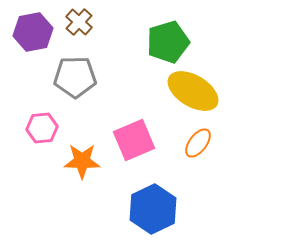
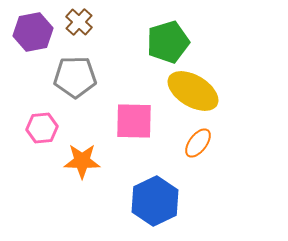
pink square: moved 19 px up; rotated 24 degrees clockwise
blue hexagon: moved 2 px right, 8 px up
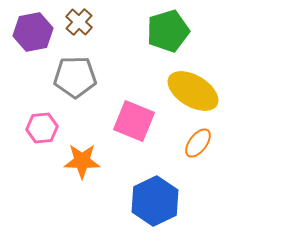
green pentagon: moved 11 px up
pink square: rotated 21 degrees clockwise
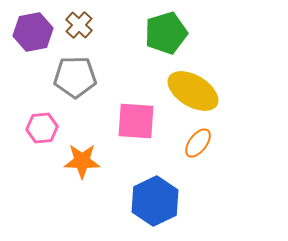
brown cross: moved 3 px down
green pentagon: moved 2 px left, 2 px down
pink square: moved 2 px right; rotated 18 degrees counterclockwise
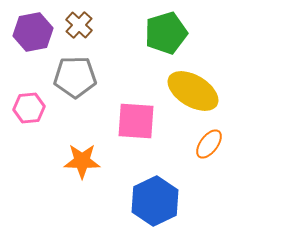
pink hexagon: moved 13 px left, 20 px up
orange ellipse: moved 11 px right, 1 px down
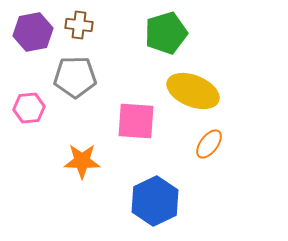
brown cross: rotated 36 degrees counterclockwise
yellow ellipse: rotated 9 degrees counterclockwise
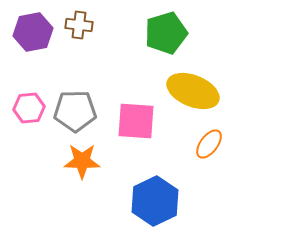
gray pentagon: moved 34 px down
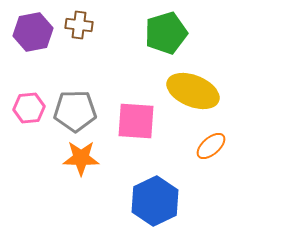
orange ellipse: moved 2 px right, 2 px down; rotated 12 degrees clockwise
orange star: moved 1 px left, 3 px up
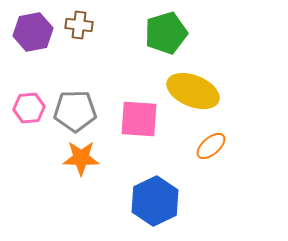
pink square: moved 3 px right, 2 px up
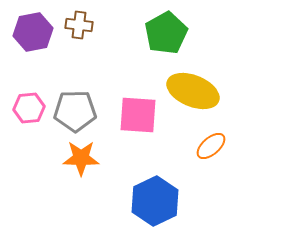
green pentagon: rotated 12 degrees counterclockwise
pink square: moved 1 px left, 4 px up
